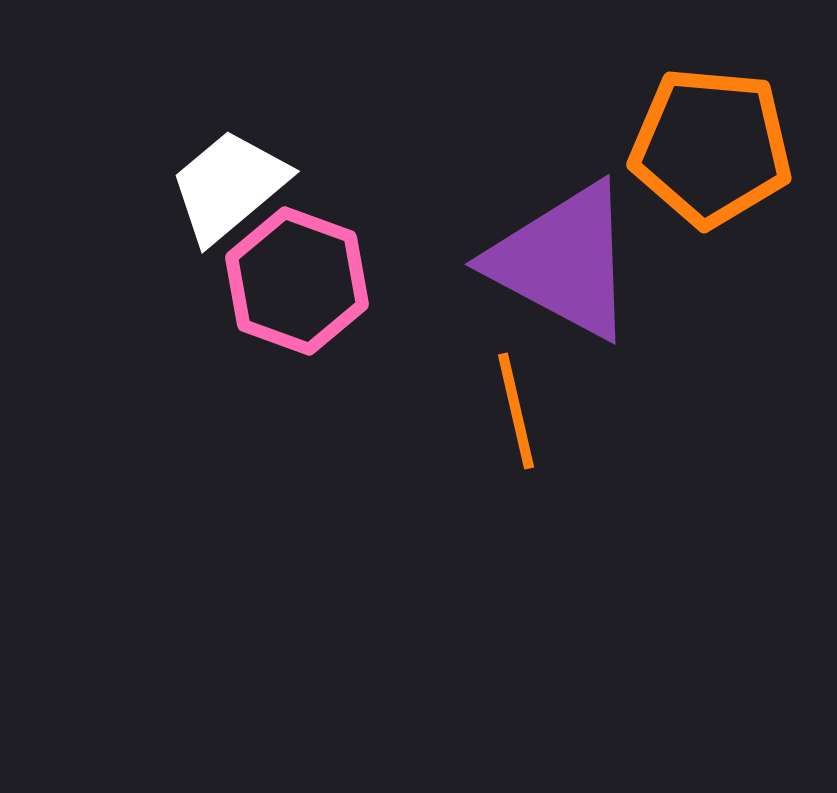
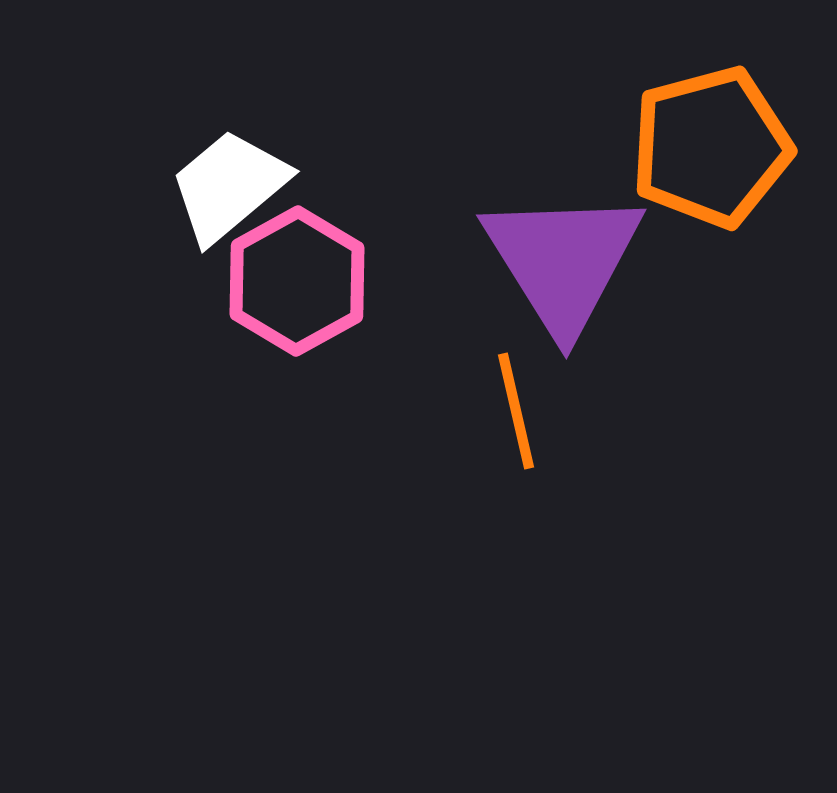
orange pentagon: rotated 20 degrees counterclockwise
purple triangle: rotated 30 degrees clockwise
pink hexagon: rotated 11 degrees clockwise
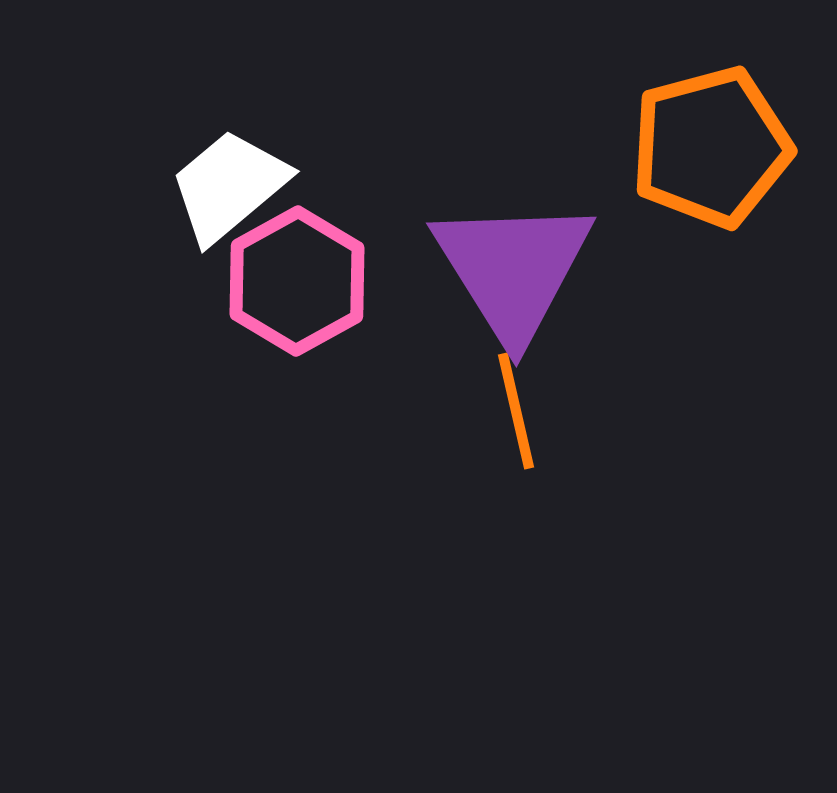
purple triangle: moved 50 px left, 8 px down
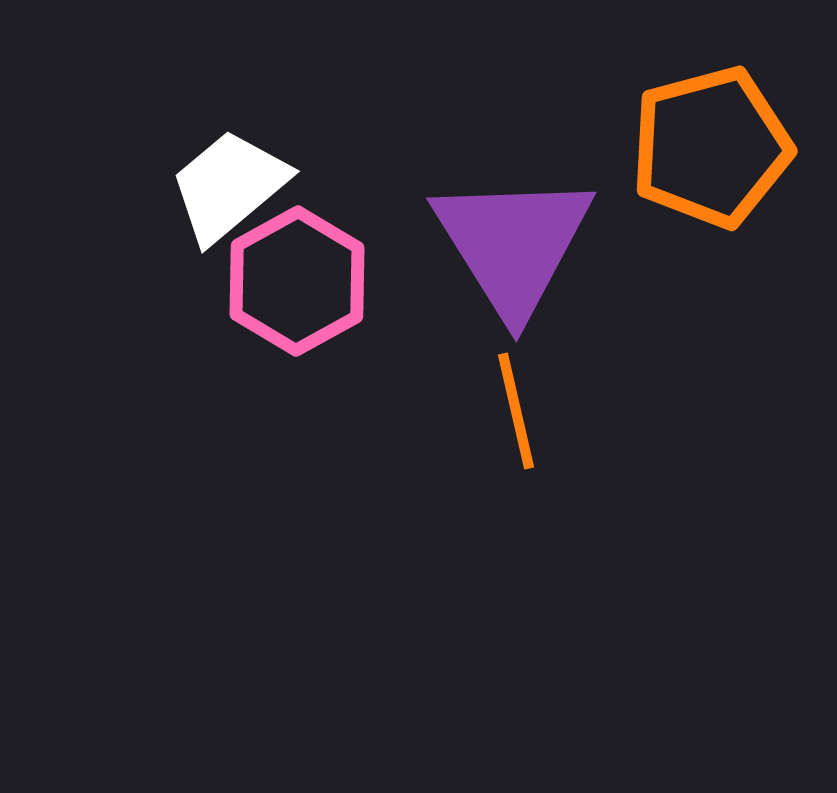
purple triangle: moved 25 px up
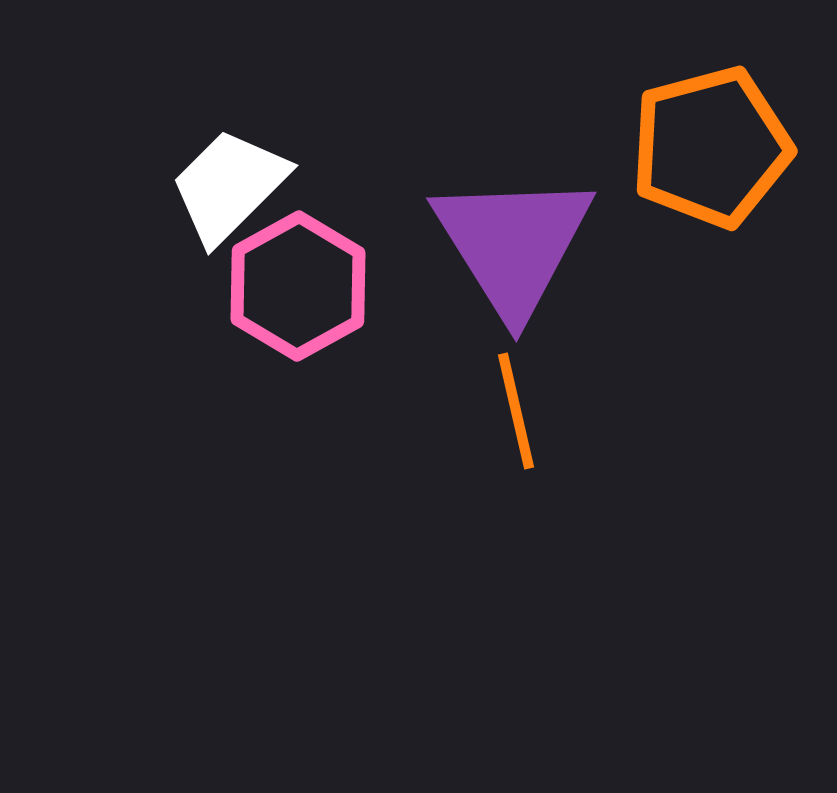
white trapezoid: rotated 5 degrees counterclockwise
pink hexagon: moved 1 px right, 5 px down
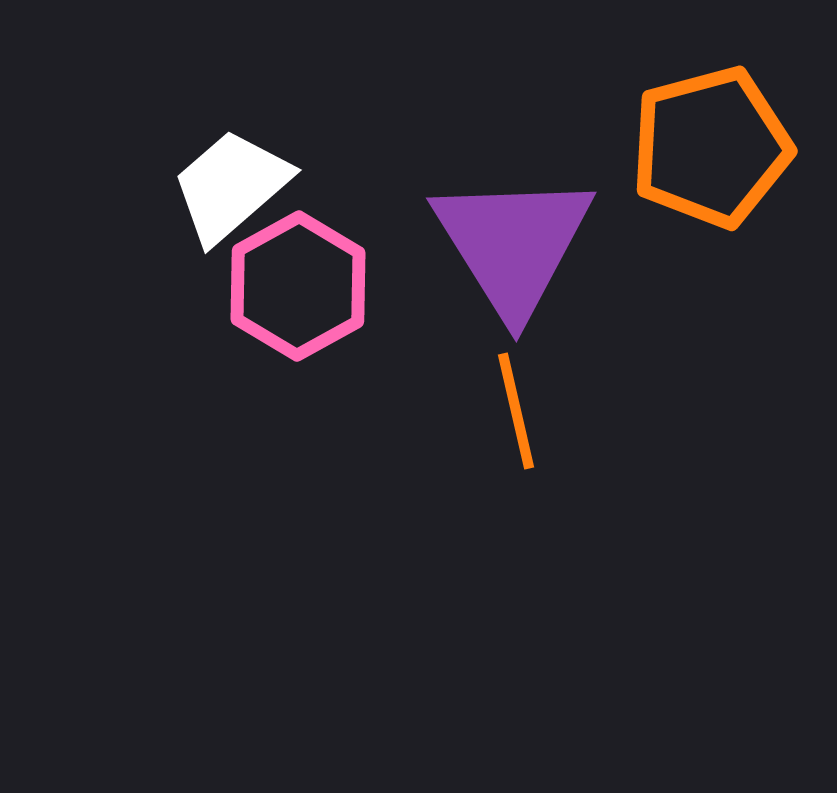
white trapezoid: moved 2 px right; rotated 4 degrees clockwise
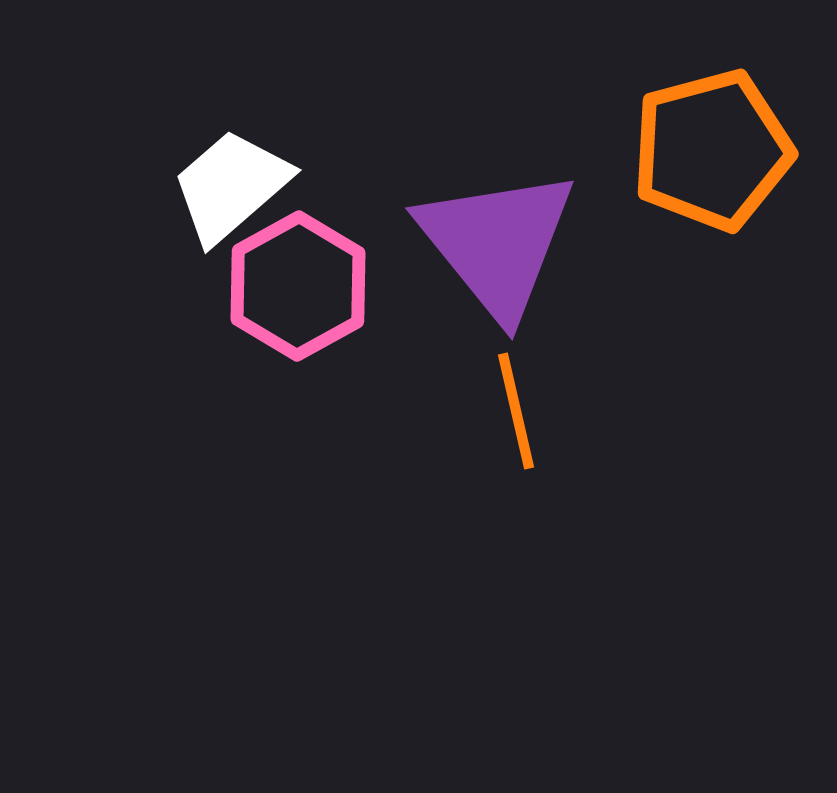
orange pentagon: moved 1 px right, 3 px down
purple triangle: moved 16 px left, 1 px up; rotated 7 degrees counterclockwise
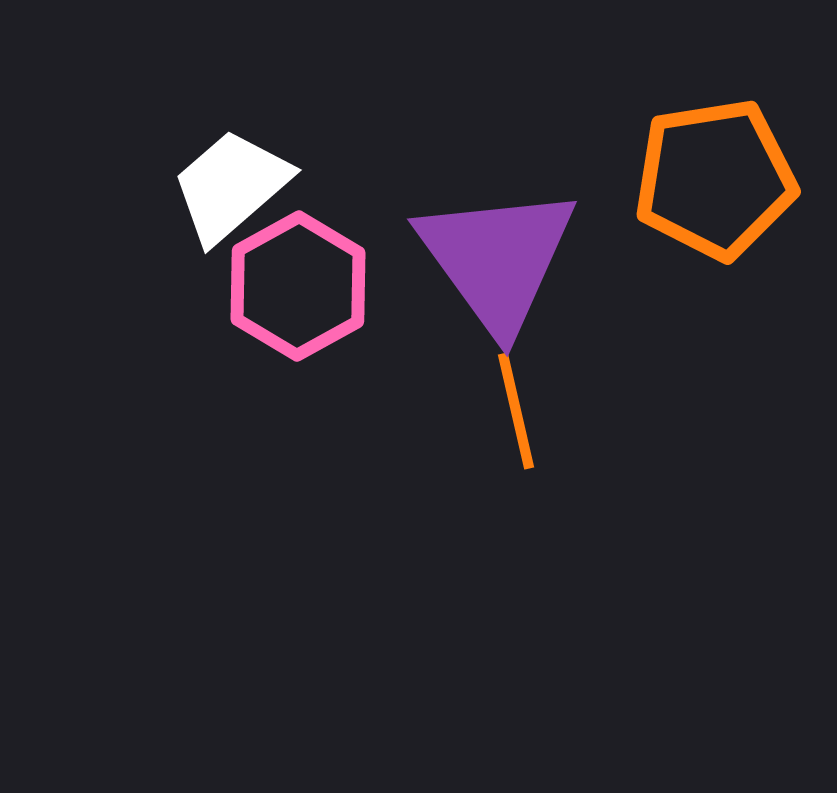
orange pentagon: moved 3 px right, 29 px down; rotated 6 degrees clockwise
purple triangle: moved 16 px down; rotated 3 degrees clockwise
